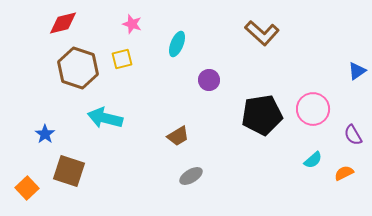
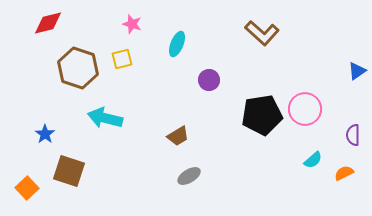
red diamond: moved 15 px left
pink circle: moved 8 px left
purple semicircle: rotated 30 degrees clockwise
gray ellipse: moved 2 px left
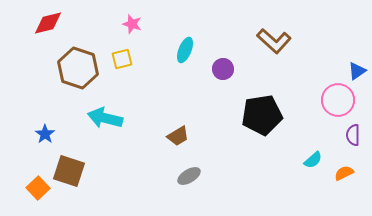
brown L-shape: moved 12 px right, 8 px down
cyan ellipse: moved 8 px right, 6 px down
purple circle: moved 14 px right, 11 px up
pink circle: moved 33 px right, 9 px up
orange square: moved 11 px right
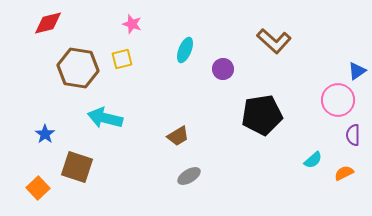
brown hexagon: rotated 9 degrees counterclockwise
brown square: moved 8 px right, 4 px up
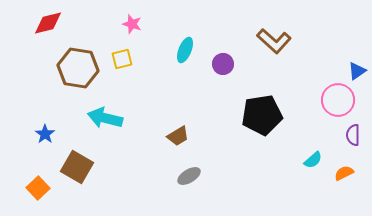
purple circle: moved 5 px up
brown square: rotated 12 degrees clockwise
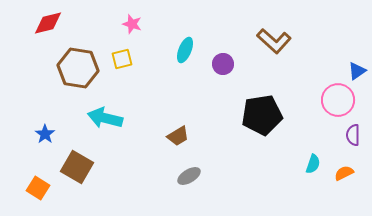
cyan semicircle: moved 4 px down; rotated 30 degrees counterclockwise
orange square: rotated 15 degrees counterclockwise
